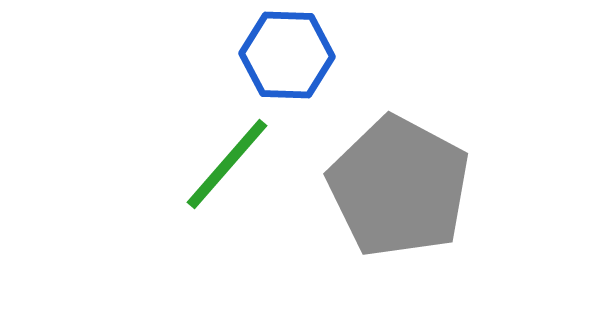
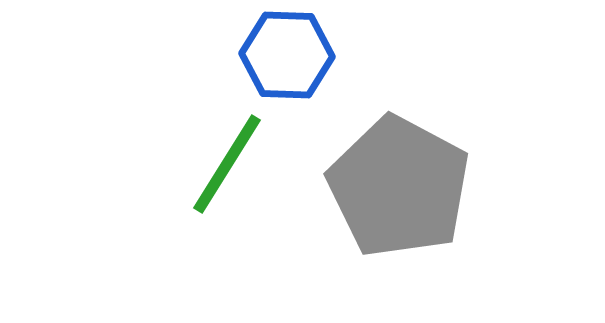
green line: rotated 9 degrees counterclockwise
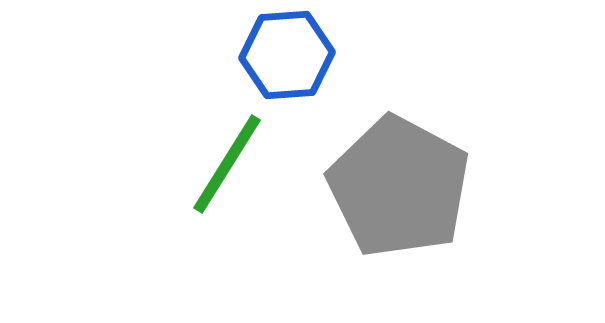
blue hexagon: rotated 6 degrees counterclockwise
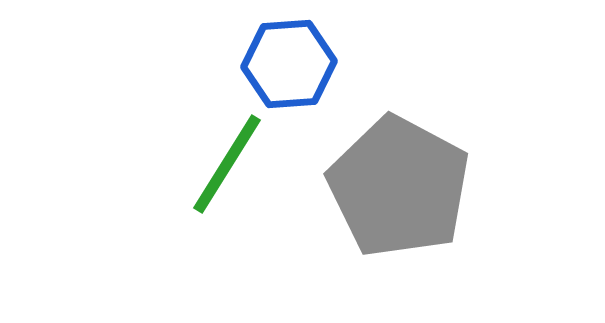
blue hexagon: moved 2 px right, 9 px down
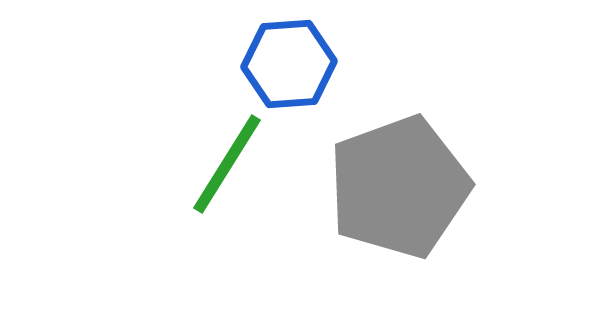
gray pentagon: rotated 24 degrees clockwise
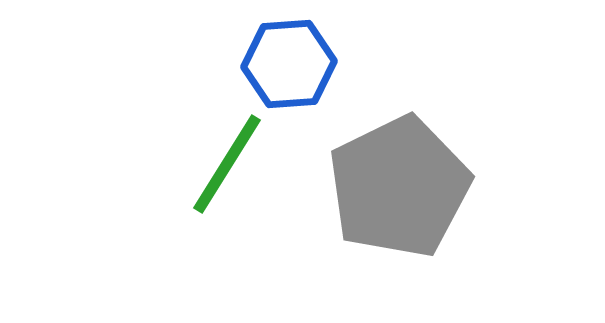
gray pentagon: rotated 6 degrees counterclockwise
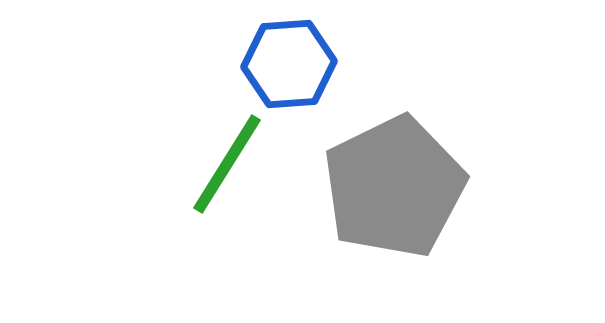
gray pentagon: moved 5 px left
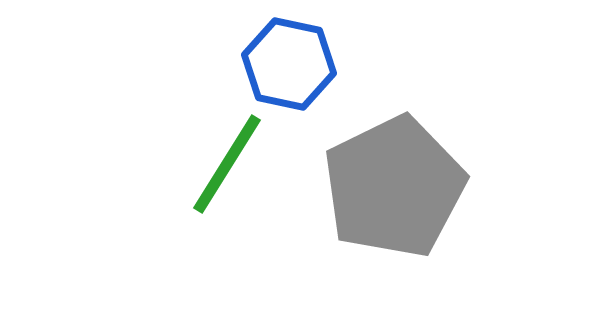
blue hexagon: rotated 16 degrees clockwise
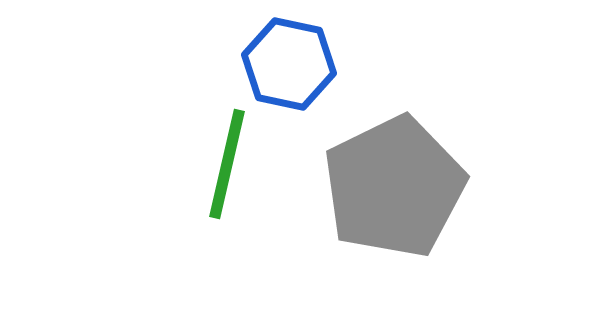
green line: rotated 19 degrees counterclockwise
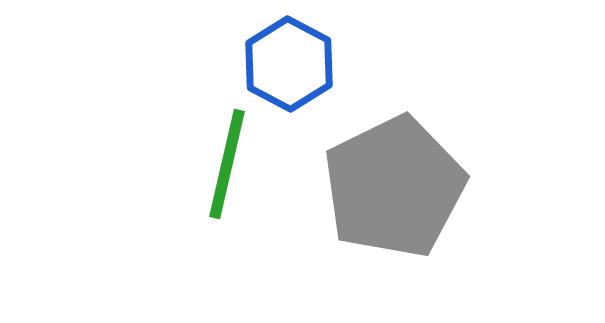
blue hexagon: rotated 16 degrees clockwise
